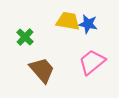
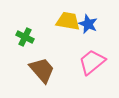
blue star: rotated 12 degrees clockwise
green cross: rotated 18 degrees counterclockwise
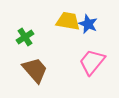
green cross: rotated 30 degrees clockwise
pink trapezoid: rotated 12 degrees counterclockwise
brown trapezoid: moved 7 px left
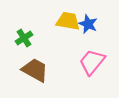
green cross: moved 1 px left, 1 px down
brown trapezoid: rotated 20 degrees counterclockwise
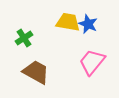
yellow trapezoid: moved 1 px down
brown trapezoid: moved 1 px right, 2 px down
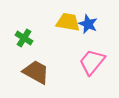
green cross: rotated 24 degrees counterclockwise
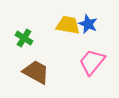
yellow trapezoid: moved 3 px down
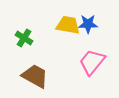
blue star: rotated 24 degrees counterclockwise
brown trapezoid: moved 1 px left, 4 px down
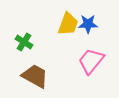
yellow trapezoid: moved 1 px up; rotated 100 degrees clockwise
green cross: moved 4 px down
pink trapezoid: moved 1 px left, 1 px up
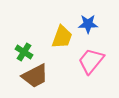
yellow trapezoid: moved 6 px left, 13 px down
green cross: moved 10 px down
brown trapezoid: rotated 124 degrees clockwise
